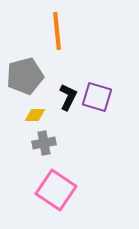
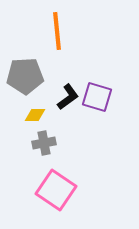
gray pentagon: rotated 12 degrees clockwise
black L-shape: rotated 28 degrees clockwise
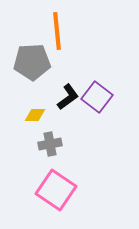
gray pentagon: moved 7 px right, 14 px up
purple square: rotated 20 degrees clockwise
gray cross: moved 6 px right, 1 px down
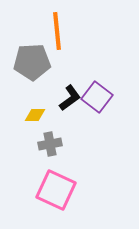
black L-shape: moved 2 px right, 1 px down
pink square: rotated 9 degrees counterclockwise
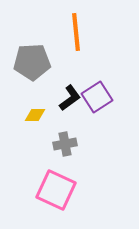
orange line: moved 19 px right, 1 px down
purple square: rotated 20 degrees clockwise
gray cross: moved 15 px right
